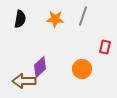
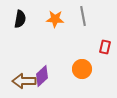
gray line: rotated 30 degrees counterclockwise
purple diamond: moved 2 px right, 9 px down
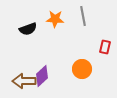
black semicircle: moved 8 px right, 10 px down; rotated 60 degrees clockwise
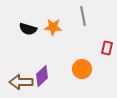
orange star: moved 2 px left, 8 px down
black semicircle: rotated 36 degrees clockwise
red rectangle: moved 2 px right, 1 px down
brown arrow: moved 3 px left, 1 px down
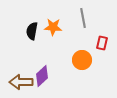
gray line: moved 2 px down
black semicircle: moved 4 px right, 2 px down; rotated 84 degrees clockwise
red rectangle: moved 5 px left, 5 px up
orange circle: moved 9 px up
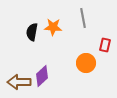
black semicircle: moved 1 px down
red rectangle: moved 3 px right, 2 px down
orange circle: moved 4 px right, 3 px down
brown arrow: moved 2 px left
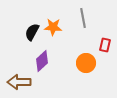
black semicircle: rotated 18 degrees clockwise
purple diamond: moved 15 px up
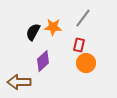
gray line: rotated 48 degrees clockwise
black semicircle: moved 1 px right
red rectangle: moved 26 px left
purple diamond: moved 1 px right
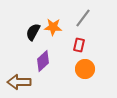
orange circle: moved 1 px left, 6 px down
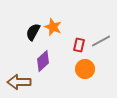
gray line: moved 18 px right, 23 px down; rotated 24 degrees clockwise
orange star: rotated 18 degrees clockwise
